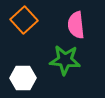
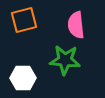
orange square: rotated 28 degrees clockwise
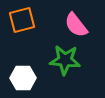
orange square: moved 2 px left
pink semicircle: rotated 32 degrees counterclockwise
